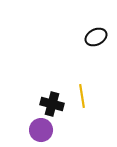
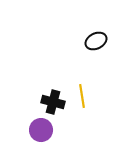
black ellipse: moved 4 px down
black cross: moved 1 px right, 2 px up
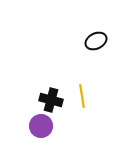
black cross: moved 2 px left, 2 px up
purple circle: moved 4 px up
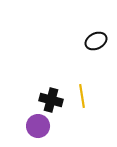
purple circle: moved 3 px left
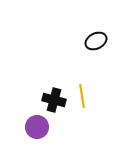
black cross: moved 3 px right
purple circle: moved 1 px left, 1 px down
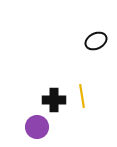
black cross: rotated 15 degrees counterclockwise
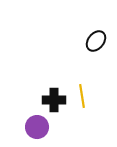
black ellipse: rotated 25 degrees counterclockwise
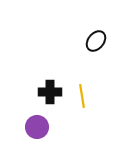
black cross: moved 4 px left, 8 px up
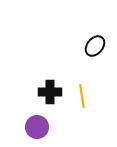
black ellipse: moved 1 px left, 5 px down
